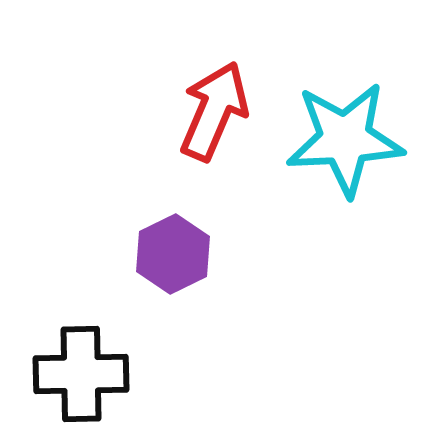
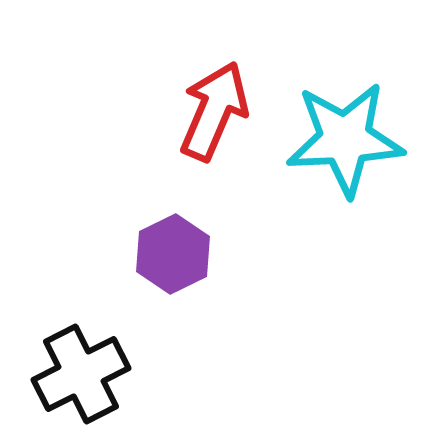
black cross: rotated 26 degrees counterclockwise
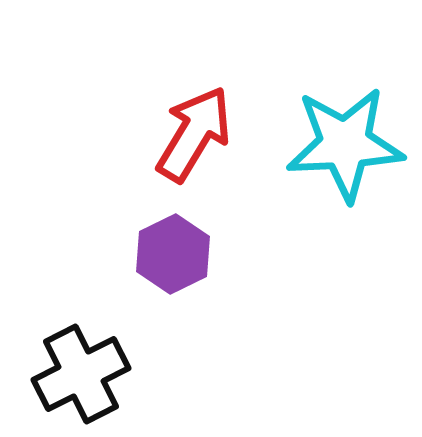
red arrow: moved 20 px left, 23 px down; rotated 8 degrees clockwise
cyan star: moved 5 px down
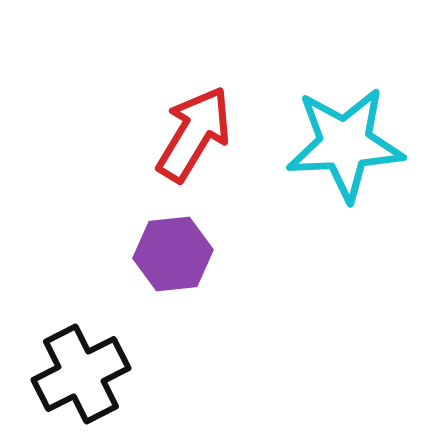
purple hexagon: rotated 20 degrees clockwise
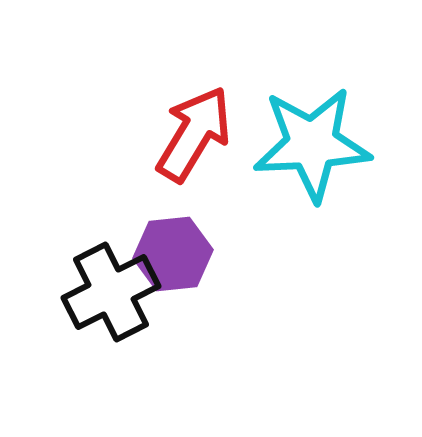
cyan star: moved 33 px left
black cross: moved 30 px right, 82 px up
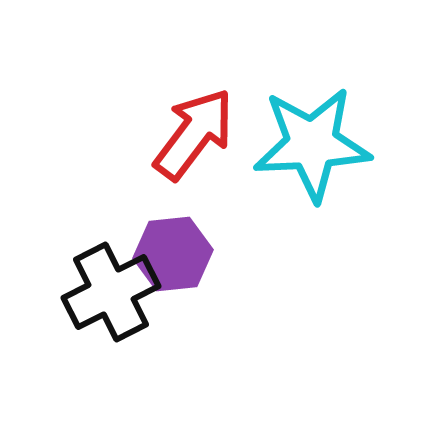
red arrow: rotated 6 degrees clockwise
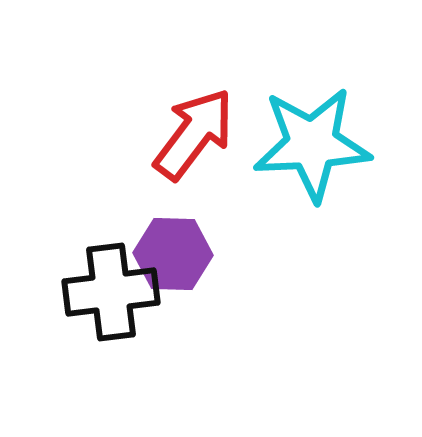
purple hexagon: rotated 8 degrees clockwise
black cross: rotated 20 degrees clockwise
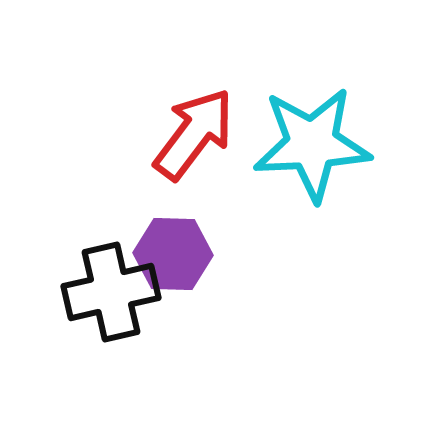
black cross: rotated 6 degrees counterclockwise
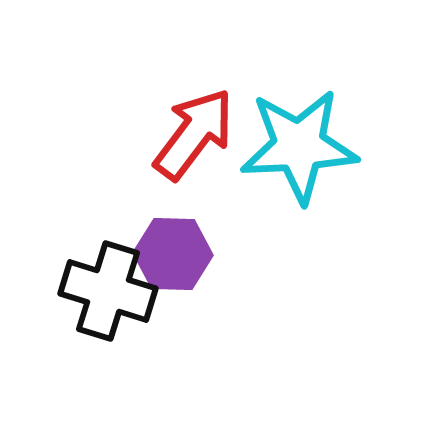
cyan star: moved 13 px left, 2 px down
black cross: moved 3 px left, 1 px up; rotated 30 degrees clockwise
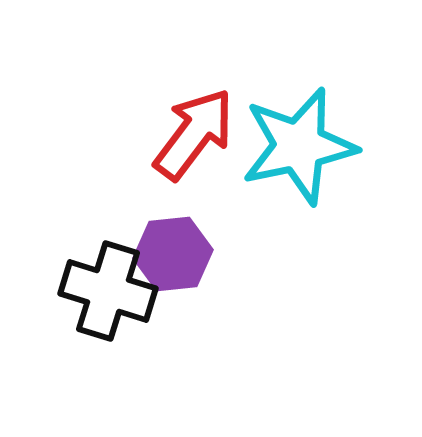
cyan star: rotated 9 degrees counterclockwise
purple hexagon: rotated 8 degrees counterclockwise
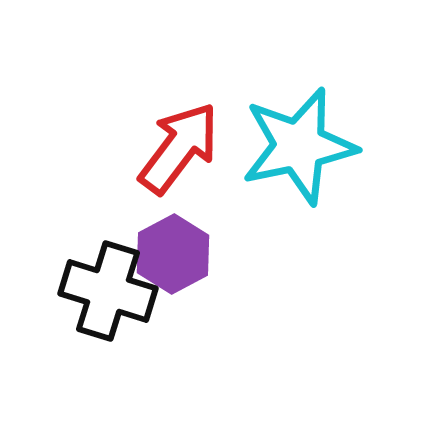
red arrow: moved 15 px left, 14 px down
purple hexagon: rotated 22 degrees counterclockwise
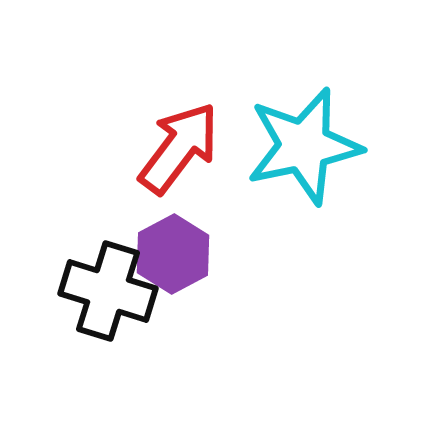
cyan star: moved 5 px right
